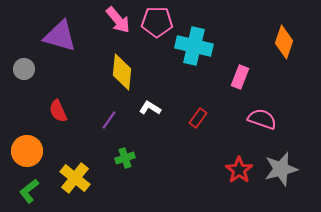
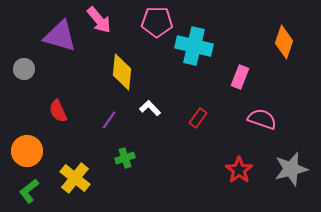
pink arrow: moved 19 px left
white L-shape: rotated 15 degrees clockwise
gray star: moved 10 px right
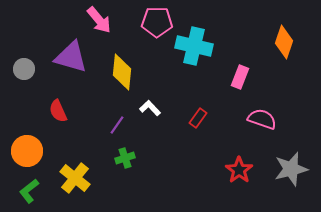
purple triangle: moved 11 px right, 21 px down
purple line: moved 8 px right, 5 px down
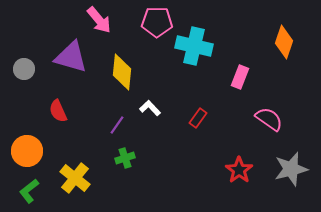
pink semicircle: moved 7 px right; rotated 16 degrees clockwise
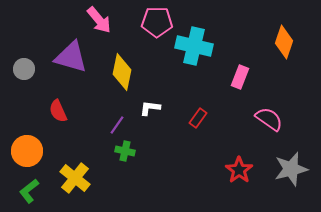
yellow diamond: rotated 6 degrees clockwise
white L-shape: rotated 40 degrees counterclockwise
green cross: moved 7 px up; rotated 30 degrees clockwise
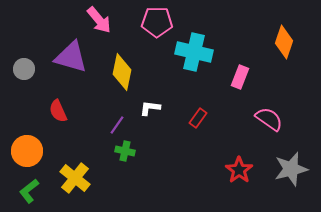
cyan cross: moved 6 px down
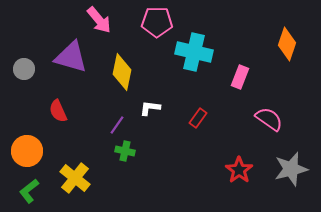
orange diamond: moved 3 px right, 2 px down
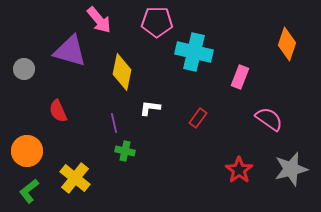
purple triangle: moved 1 px left, 6 px up
purple line: moved 3 px left, 2 px up; rotated 48 degrees counterclockwise
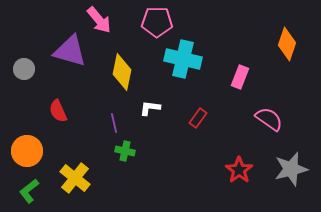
cyan cross: moved 11 px left, 7 px down
